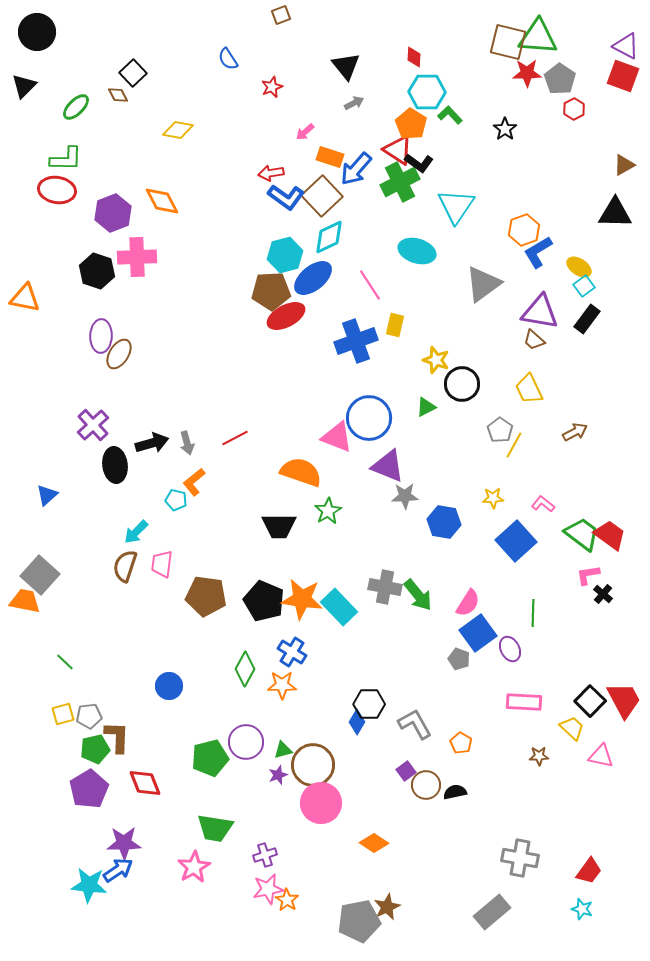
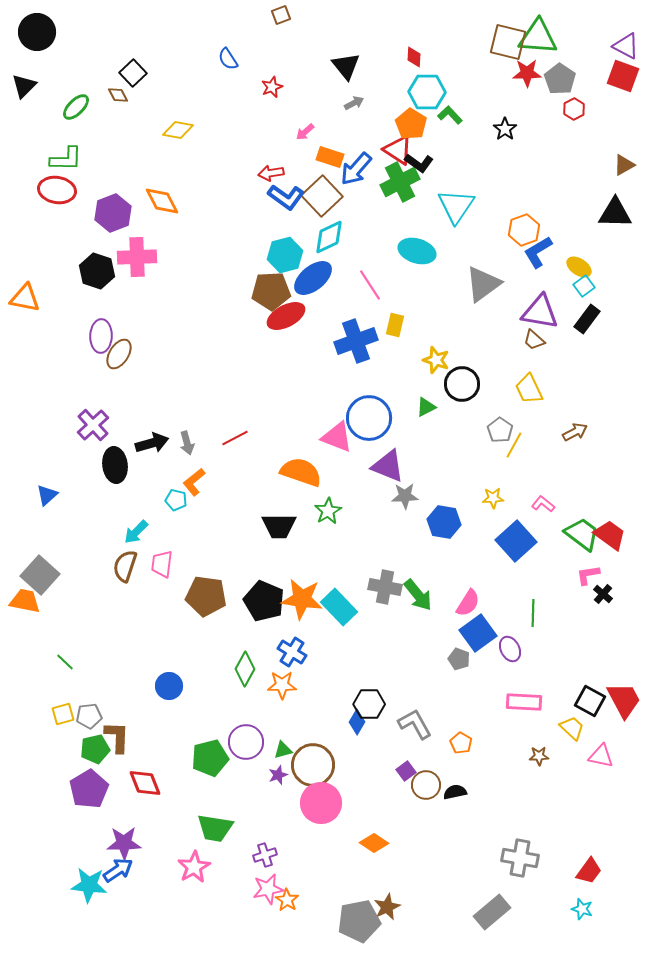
black square at (590, 701): rotated 16 degrees counterclockwise
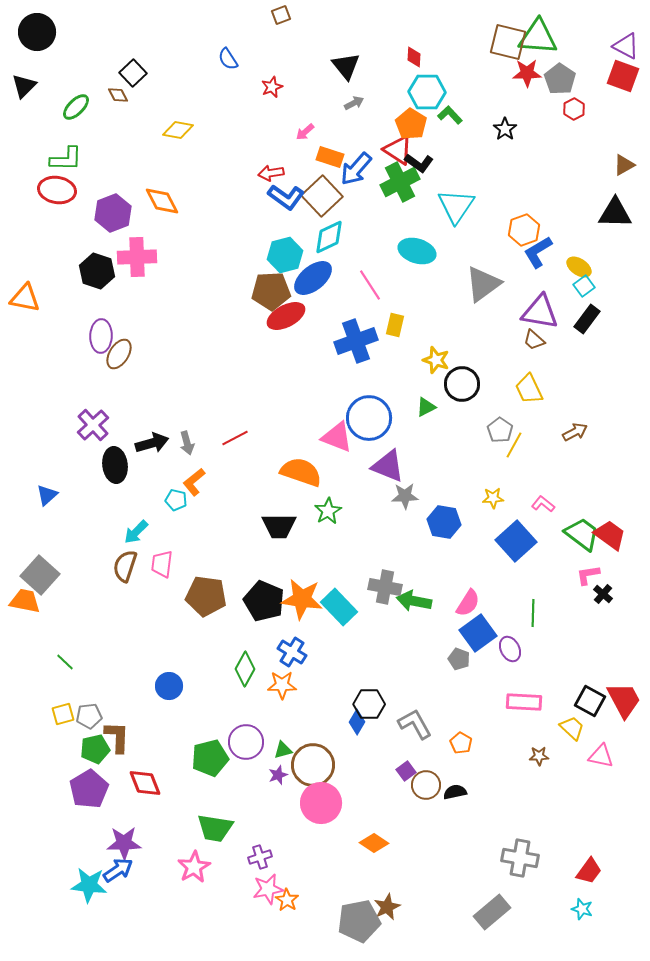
green arrow at (418, 595): moved 4 px left, 6 px down; rotated 140 degrees clockwise
purple cross at (265, 855): moved 5 px left, 2 px down
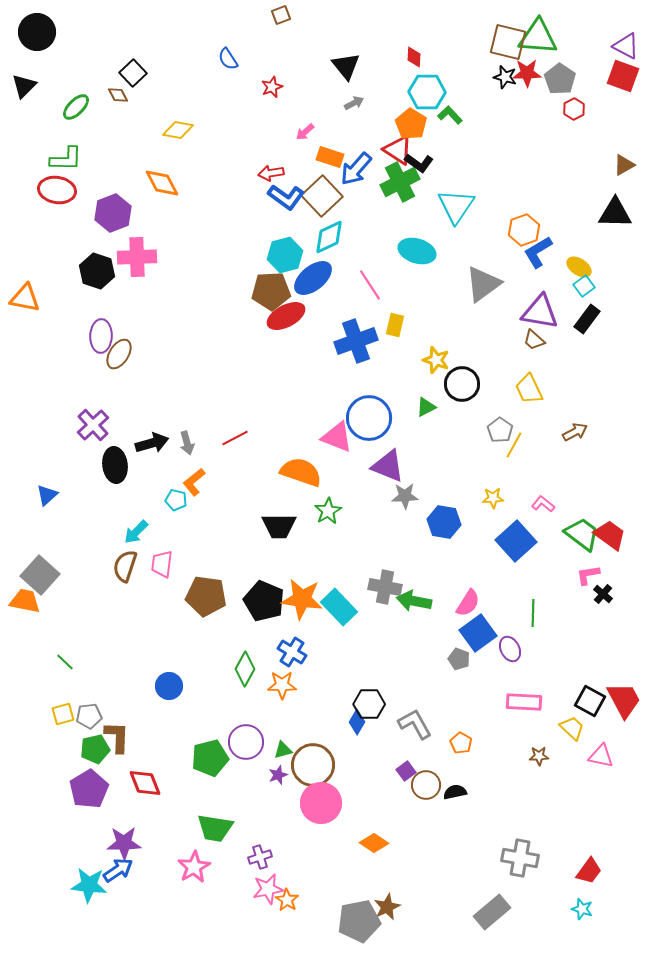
black star at (505, 129): moved 52 px up; rotated 20 degrees counterclockwise
orange diamond at (162, 201): moved 18 px up
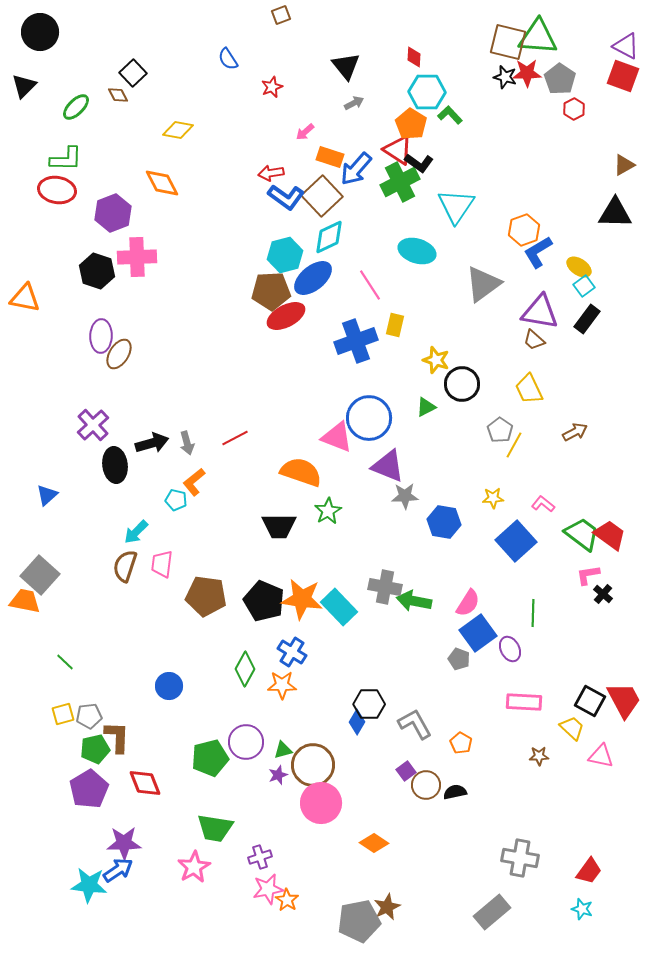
black circle at (37, 32): moved 3 px right
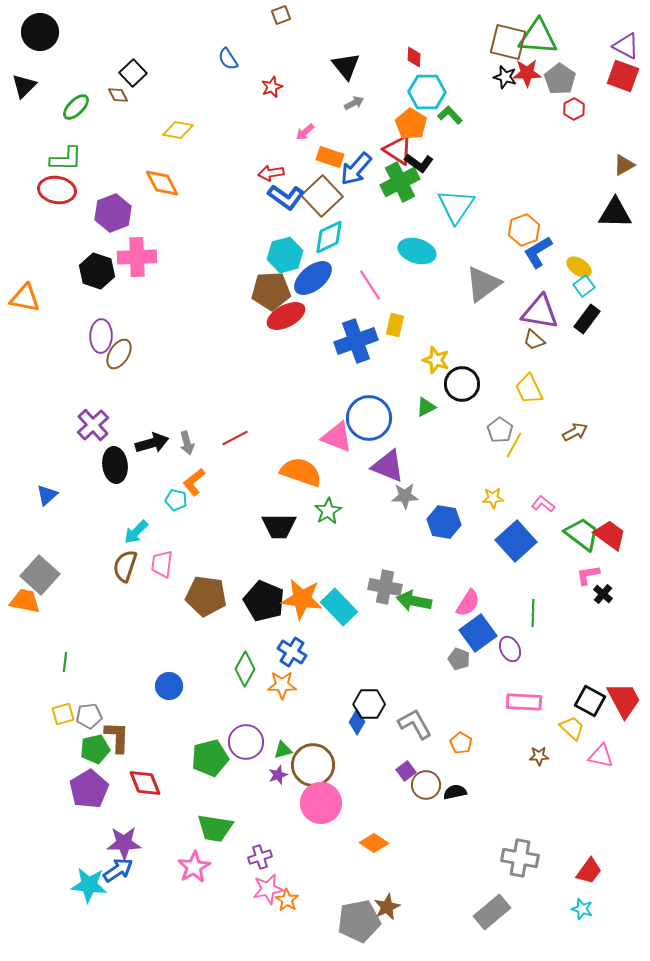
green line at (65, 662): rotated 54 degrees clockwise
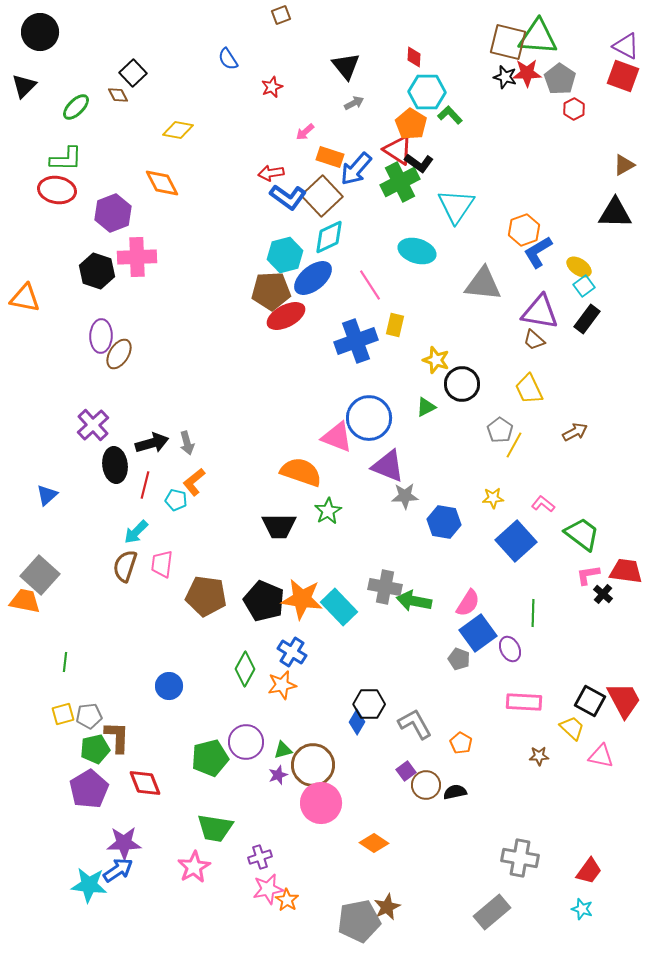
blue L-shape at (286, 197): moved 2 px right
gray triangle at (483, 284): rotated 42 degrees clockwise
red line at (235, 438): moved 90 px left, 47 px down; rotated 48 degrees counterclockwise
red trapezoid at (610, 535): moved 16 px right, 36 px down; rotated 28 degrees counterclockwise
orange star at (282, 685): rotated 12 degrees counterclockwise
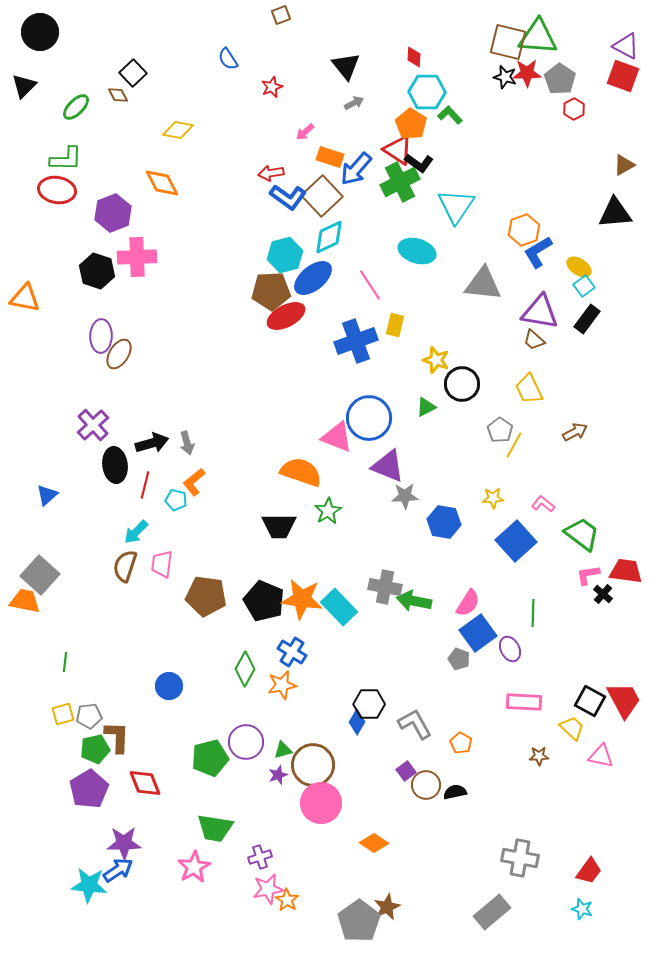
black triangle at (615, 213): rotated 6 degrees counterclockwise
gray pentagon at (359, 921): rotated 24 degrees counterclockwise
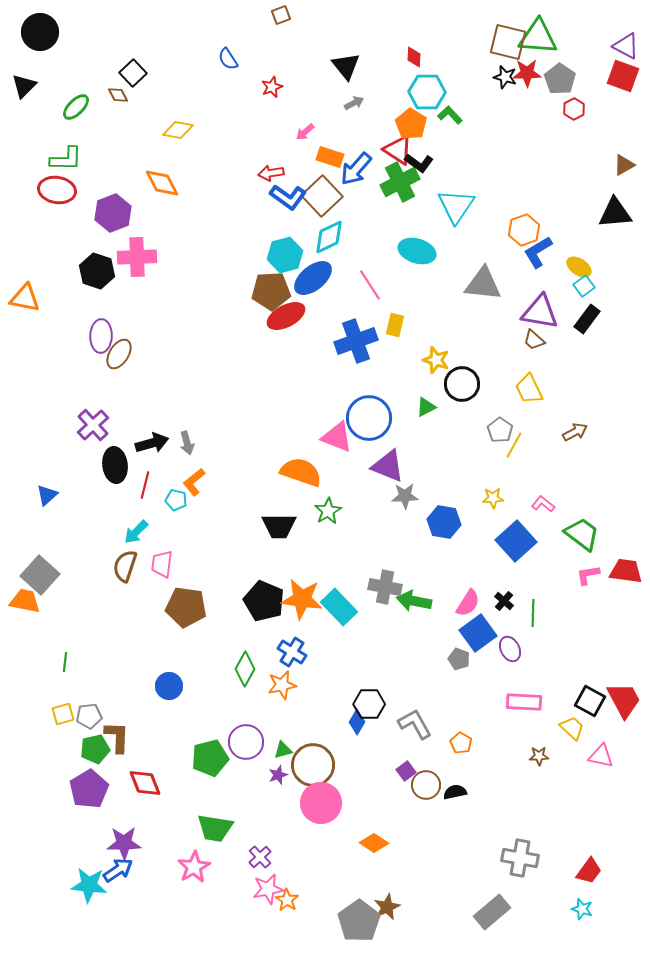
black cross at (603, 594): moved 99 px left, 7 px down
brown pentagon at (206, 596): moved 20 px left, 11 px down
purple cross at (260, 857): rotated 25 degrees counterclockwise
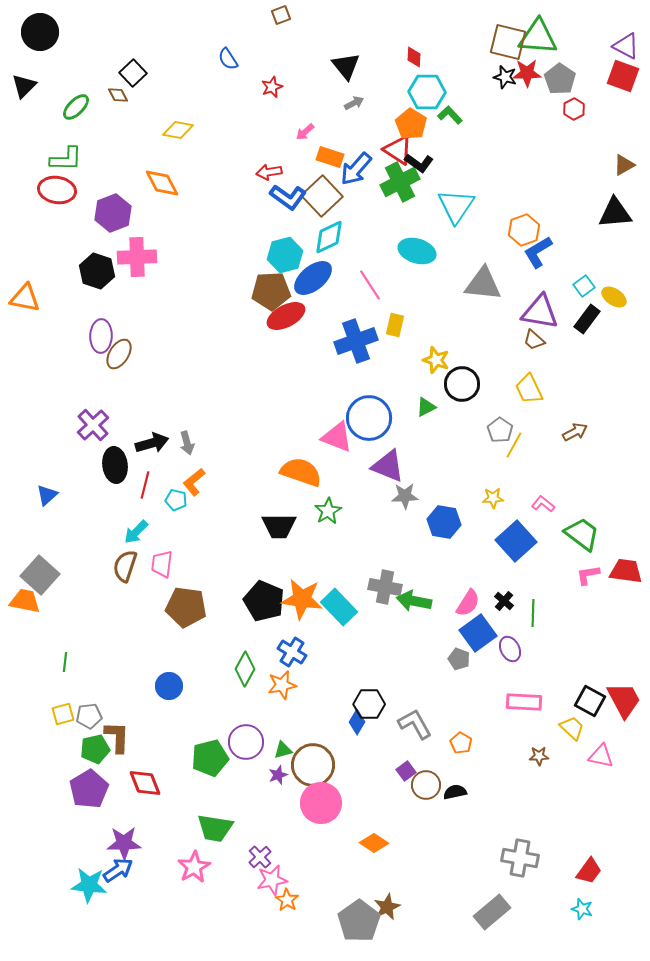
red arrow at (271, 173): moved 2 px left, 1 px up
yellow ellipse at (579, 267): moved 35 px right, 30 px down
pink star at (268, 889): moved 4 px right, 9 px up
